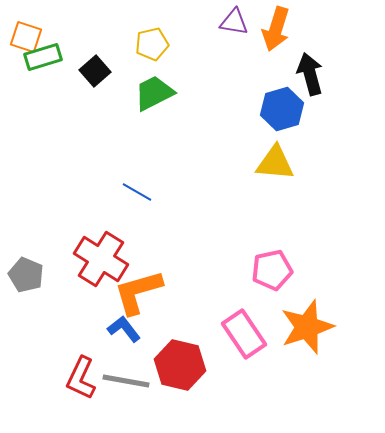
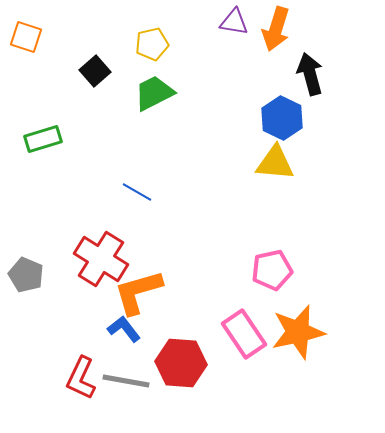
green rectangle: moved 82 px down
blue hexagon: moved 9 px down; rotated 18 degrees counterclockwise
orange star: moved 9 px left, 5 px down; rotated 6 degrees clockwise
red hexagon: moved 1 px right, 2 px up; rotated 9 degrees counterclockwise
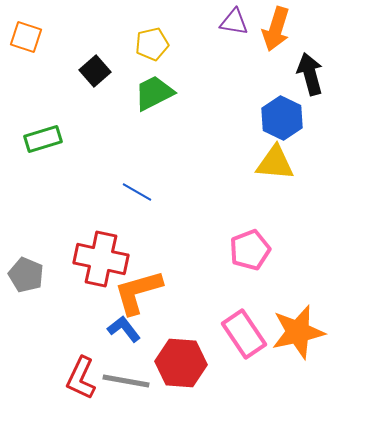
red cross: rotated 20 degrees counterclockwise
pink pentagon: moved 22 px left, 20 px up; rotated 9 degrees counterclockwise
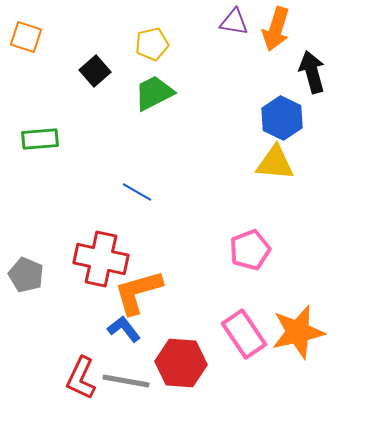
black arrow: moved 2 px right, 2 px up
green rectangle: moved 3 px left; rotated 12 degrees clockwise
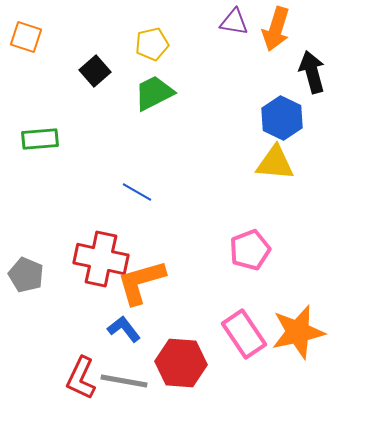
orange L-shape: moved 3 px right, 10 px up
gray line: moved 2 px left
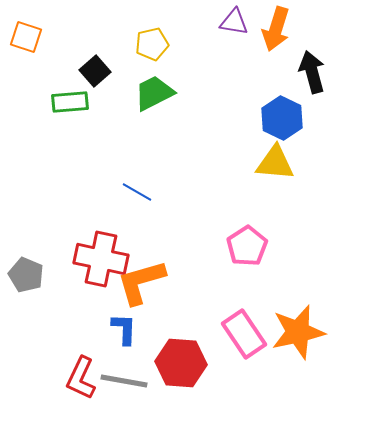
green rectangle: moved 30 px right, 37 px up
pink pentagon: moved 3 px left, 4 px up; rotated 12 degrees counterclockwise
blue L-shape: rotated 40 degrees clockwise
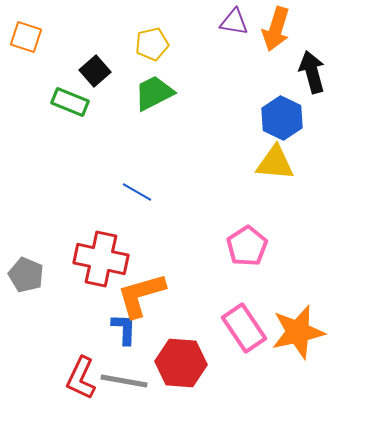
green rectangle: rotated 27 degrees clockwise
orange L-shape: moved 13 px down
pink rectangle: moved 6 px up
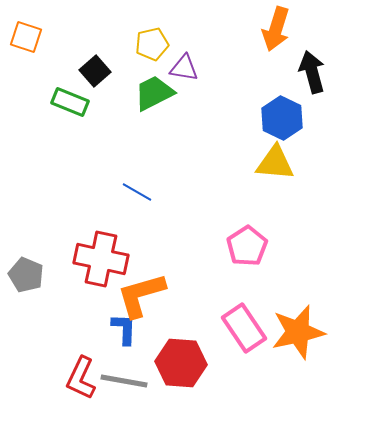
purple triangle: moved 50 px left, 46 px down
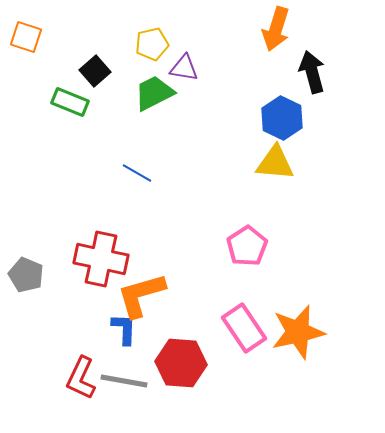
blue line: moved 19 px up
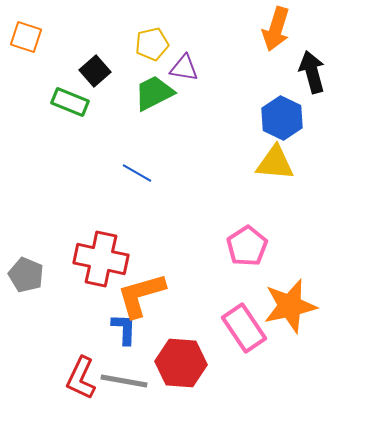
orange star: moved 8 px left, 26 px up
